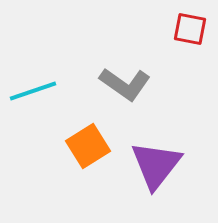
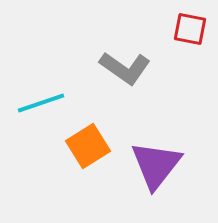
gray L-shape: moved 16 px up
cyan line: moved 8 px right, 12 px down
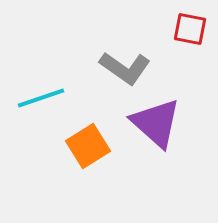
cyan line: moved 5 px up
purple triangle: moved 42 px up; rotated 26 degrees counterclockwise
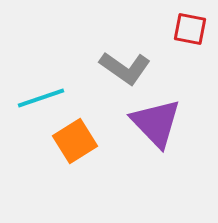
purple triangle: rotated 4 degrees clockwise
orange square: moved 13 px left, 5 px up
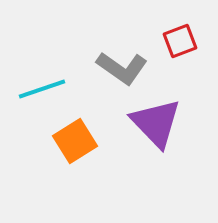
red square: moved 10 px left, 12 px down; rotated 32 degrees counterclockwise
gray L-shape: moved 3 px left
cyan line: moved 1 px right, 9 px up
